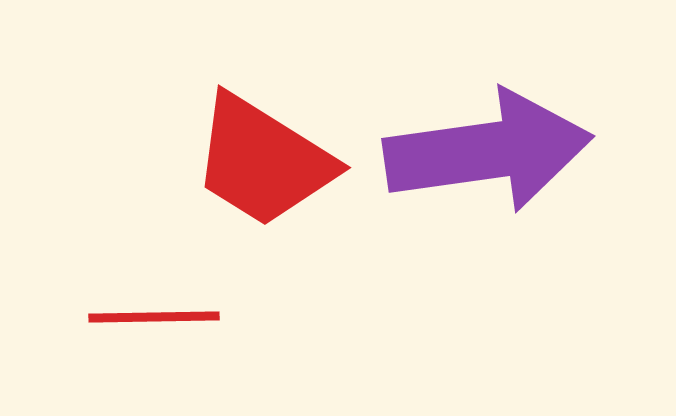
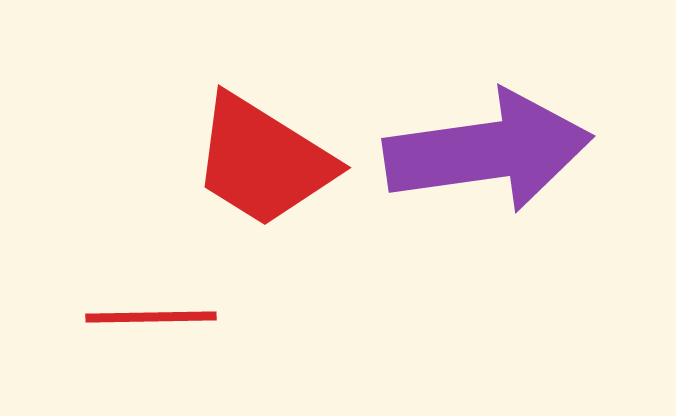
red line: moved 3 px left
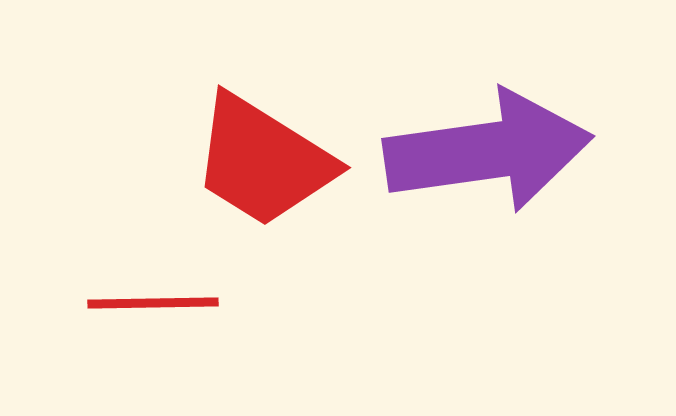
red line: moved 2 px right, 14 px up
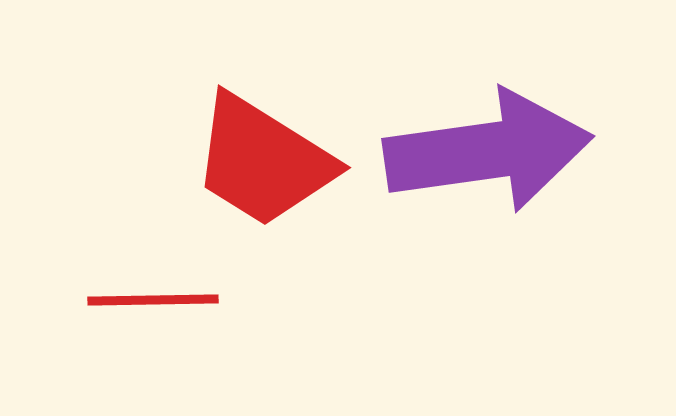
red line: moved 3 px up
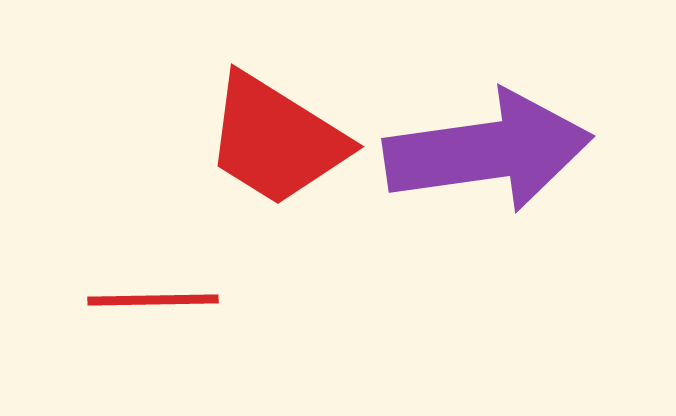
red trapezoid: moved 13 px right, 21 px up
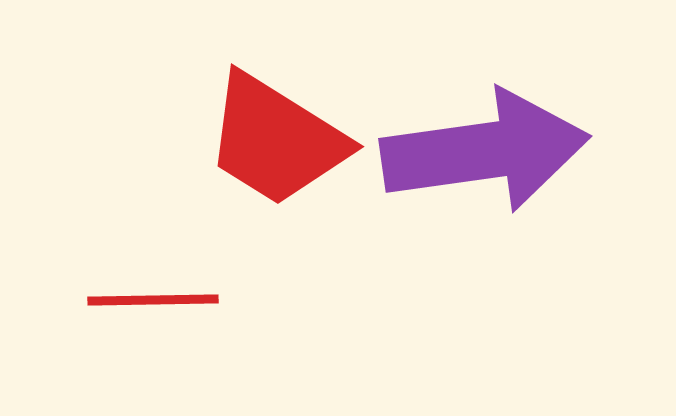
purple arrow: moved 3 px left
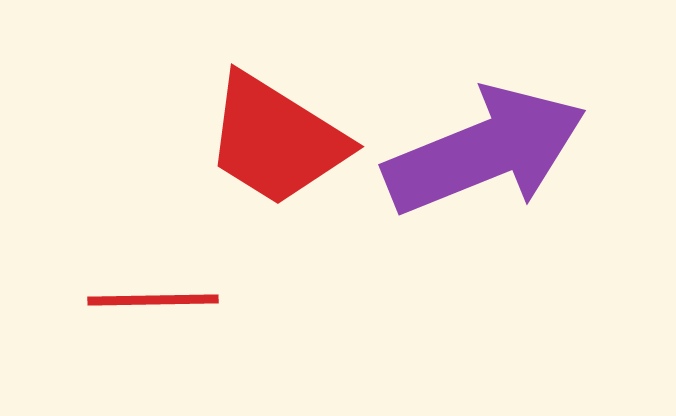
purple arrow: rotated 14 degrees counterclockwise
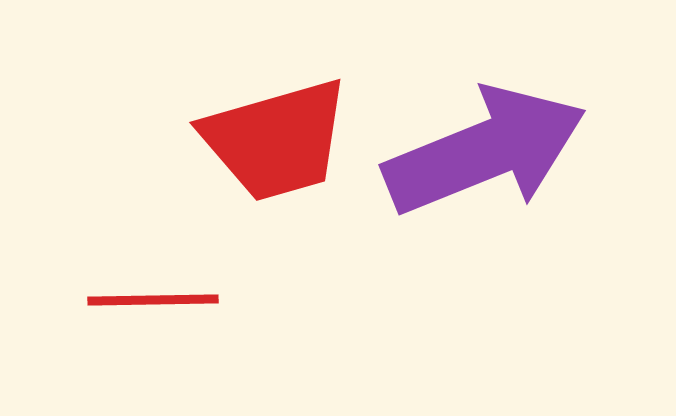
red trapezoid: rotated 48 degrees counterclockwise
